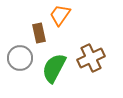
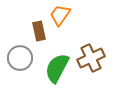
brown rectangle: moved 2 px up
green semicircle: moved 3 px right
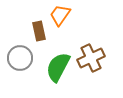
green semicircle: moved 1 px right, 1 px up
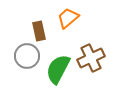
orange trapezoid: moved 8 px right, 3 px down; rotated 15 degrees clockwise
gray circle: moved 7 px right, 2 px up
green semicircle: moved 2 px down
